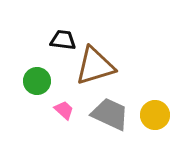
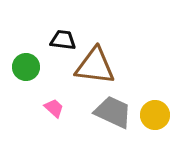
brown triangle: rotated 24 degrees clockwise
green circle: moved 11 px left, 14 px up
pink trapezoid: moved 10 px left, 2 px up
gray trapezoid: moved 3 px right, 2 px up
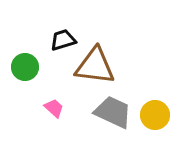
black trapezoid: rotated 24 degrees counterclockwise
green circle: moved 1 px left
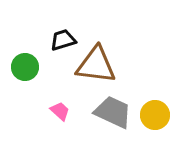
brown triangle: moved 1 px right, 1 px up
pink trapezoid: moved 6 px right, 3 px down
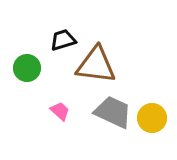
green circle: moved 2 px right, 1 px down
yellow circle: moved 3 px left, 3 px down
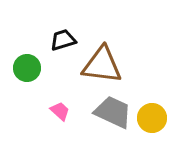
brown triangle: moved 6 px right
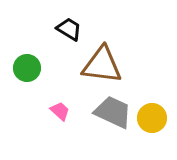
black trapezoid: moved 6 px right, 11 px up; rotated 48 degrees clockwise
